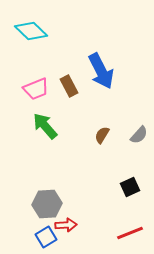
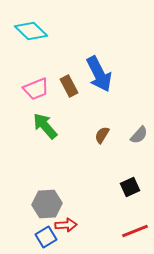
blue arrow: moved 2 px left, 3 px down
red line: moved 5 px right, 2 px up
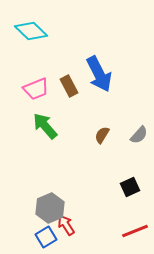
gray hexagon: moved 3 px right, 4 px down; rotated 20 degrees counterclockwise
red arrow: rotated 120 degrees counterclockwise
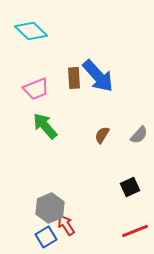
blue arrow: moved 1 px left, 2 px down; rotated 15 degrees counterclockwise
brown rectangle: moved 5 px right, 8 px up; rotated 25 degrees clockwise
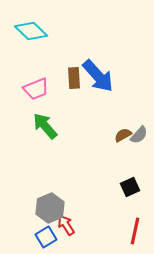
brown semicircle: moved 21 px right; rotated 30 degrees clockwise
red line: rotated 56 degrees counterclockwise
